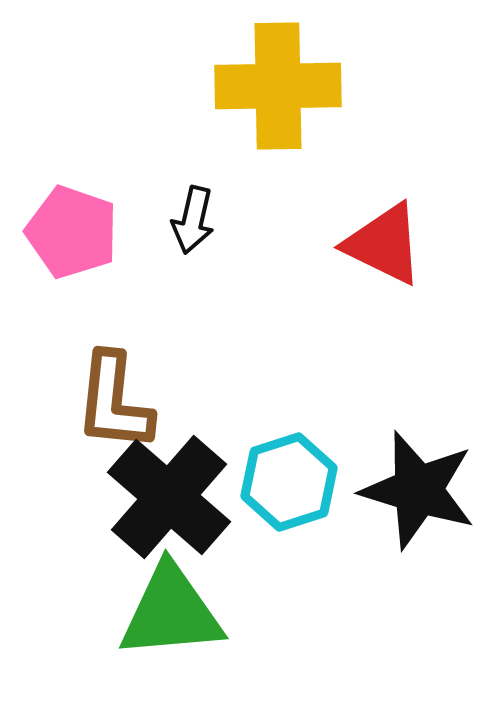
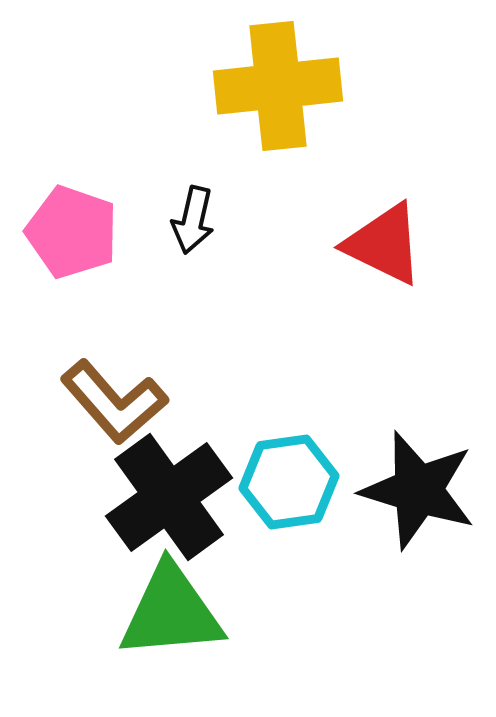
yellow cross: rotated 5 degrees counterclockwise
brown L-shape: rotated 47 degrees counterclockwise
cyan hexagon: rotated 10 degrees clockwise
black cross: rotated 13 degrees clockwise
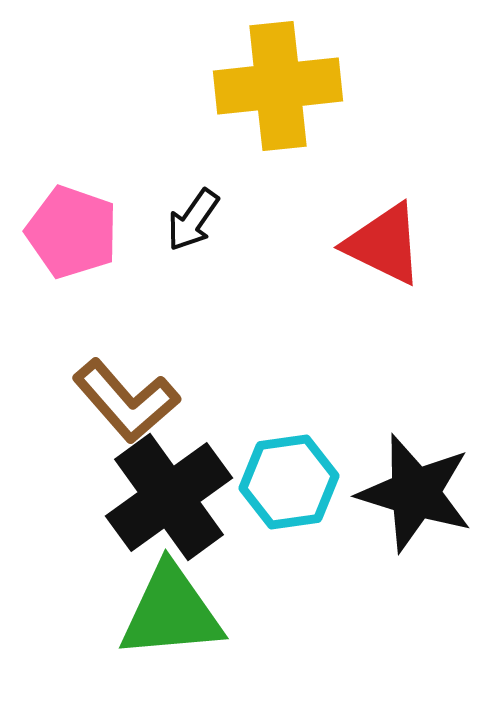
black arrow: rotated 22 degrees clockwise
brown L-shape: moved 12 px right, 1 px up
black star: moved 3 px left, 3 px down
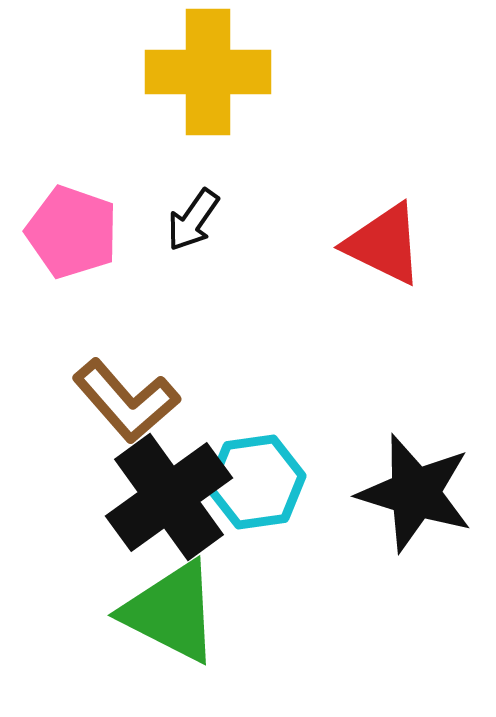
yellow cross: moved 70 px left, 14 px up; rotated 6 degrees clockwise
cyan hexagon: moved 33 px left
green triangle: rotated 32 degrees clockwise
